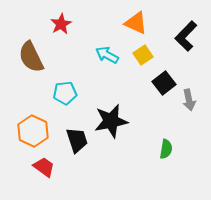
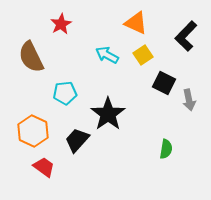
black square: rotated 25 degrees counterclockwise
black star: moved 3 px left, 7 px up; rotated 24 degrees counterclockwise
black trapezoid: rotated 120 degrees counterclockwise
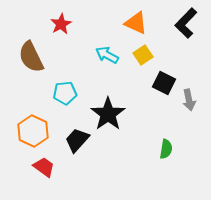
black L-shape: moved 13 px up
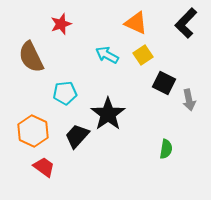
red star: rotated 10 degrees clockwise
black trapezoid: moved 4 px up
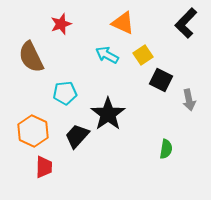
orange triangle: moved 13 px left
black square: moved 3 px left, 3 px up
red trapezoid: rotated 55 degrees clockwise
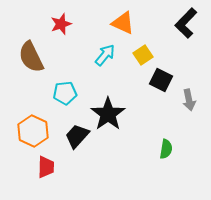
cyan arrow: moved 2 px left; rotated 100 degrees clockwise
red trapezoid: moved 2 px right
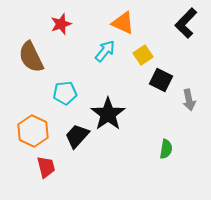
cyan arrow: moved 4 px up
red trapezoid: rotated 15 degrees counterclockwise
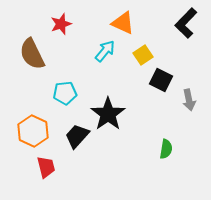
brown semicircle: moved 1 px right, 3 px up
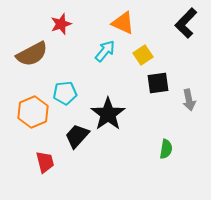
brown semicircle: rotated 92 degrees counterclockwise
black square: moved 3 px left, 3 px down; rotated 35 degrees counterclockwise
orange hexagon: moved 19 px up; rotated 12 degrees clockwise
red trapezoid: moved 1 px left, 5 px up
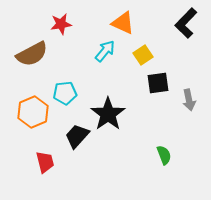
red star: rotated 10 degrees clockwise
green semicircle: moved 2 px left, 6 px down; rotated 30 degrees counterclockwise
